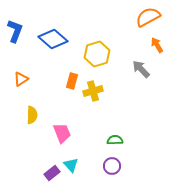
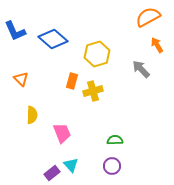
blue L-shape: rotated 135 degrees clockwise
orange triangle: rotated 42 degrees counterclockwise
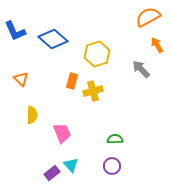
green semicircle: moved 1 px up
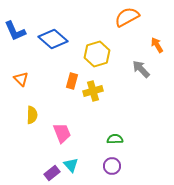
orange semicircle: moved 21 px left
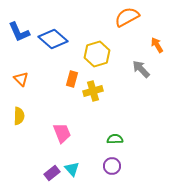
blue L-shape: moved 4 px right, 1 px down
orange rectangle: moved 2 px up
yellow semicircle: moved 13 px left, 1 px down
cyan triangle: moved 1 px right, 4 px down
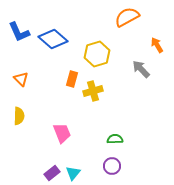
cyan triangle: moved 1 px right, 4 px down; rotated 21 degrees clockwise
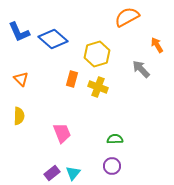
yellow cross: moved 5 px right, 4 px up; rotated 36 degrees clockwise
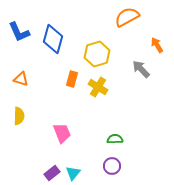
blue diamond: rotated 64 degrees clockwise
orange triangle: rotated 28 degrees counterclockwise
yellow cross: rotated 12 degrees clockwise
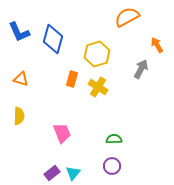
gray arrow: rotated 72 degrees clockwise
green semicircle: moved 1 px left
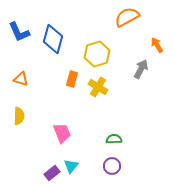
cyan triangle: moved 2 px left, 7 px up
